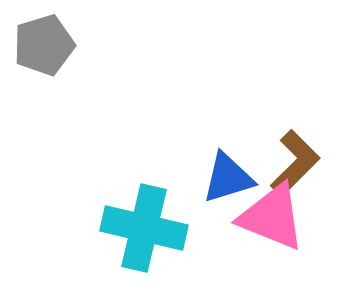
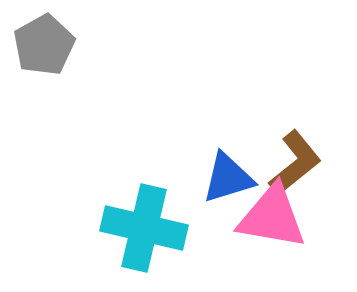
gray pentagon: rotated 12 degrees counterclockwise
brown L-shape: rotated 6 degrees clockwise
pink triangle: rotated 12 degrees counterclockwise
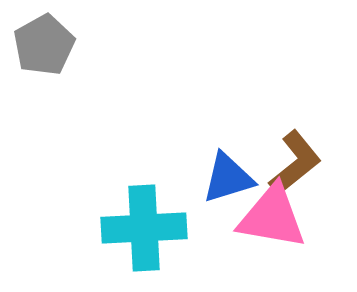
cyan cross: rotated 16 degrees counterclockwise
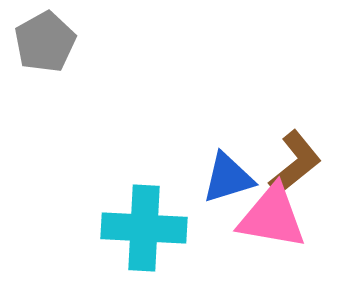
gray pentagon: moved 1 px right, 3 px up
cyan cross: rotated 6 degrees clockwise
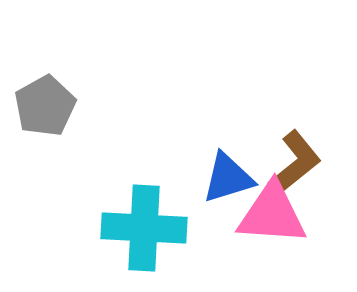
gray pentagon: moved 64 px down
pink triangle: moved 3 px up; rotated 6 degrees counterclockwise
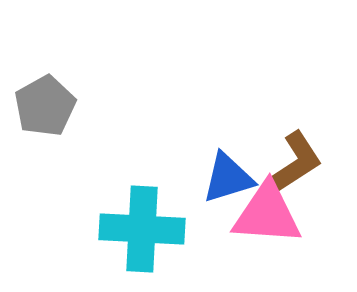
brown L-shape: rotated 6 degrees clockwise
pink triangle: moved 5 px left
cyan cross: moved 2 px left, 1 px down
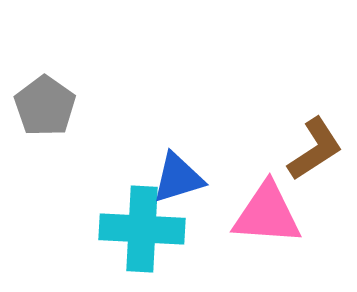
gray pentagon: rotated 8 degrees counterclockwise
brown L-shape: moved 20 px right, 14 px up
blue triangle: moved 50 px left
